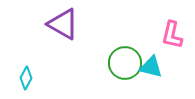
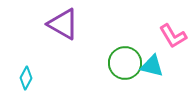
pink L-shape: moved 1 px right, 1 px down; rotated 44 degrees counterclockwise
cyan triangle: moved 1 px right, 1 px up
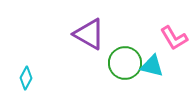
purple triangle: moved 26 px right, 10 px down
pink L-shape: moved 1 px right, 2 px down
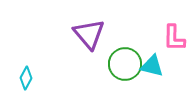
purple triangle: rotated 20 degrees clockwise
pink L-shape: rotated 32 degrees clockwise
green circle: moved 1 px down
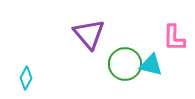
cyan triangle: moved 1 px left, 1 px up
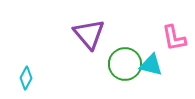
pink L-shape: rotated 12 degrees counterclockwise
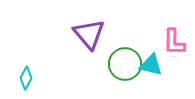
pink L-shape: moved 4 px down; rotated 12 degrees clockwise
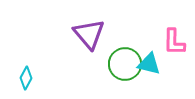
cyan triangle: moved 2 px left, 1 px up
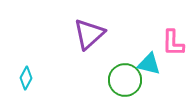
purple triangle: rotated 28 degrees clockwise
pink L-shape: moved 1 px left, 1 px down
green circle: moved 16 px down
